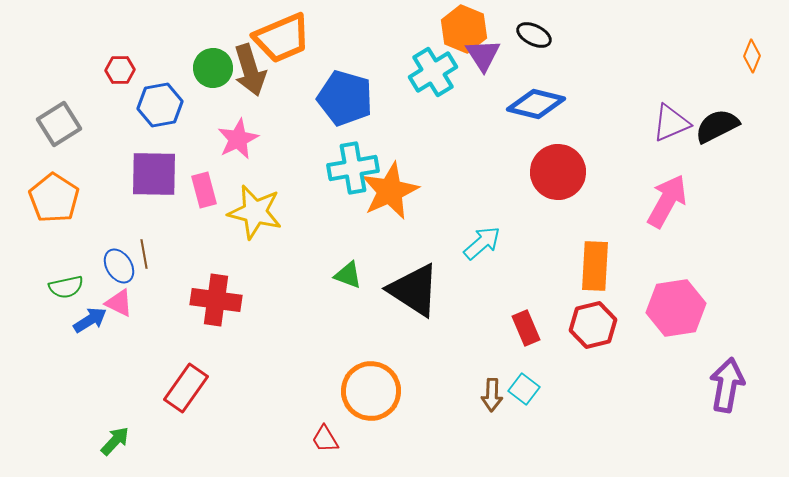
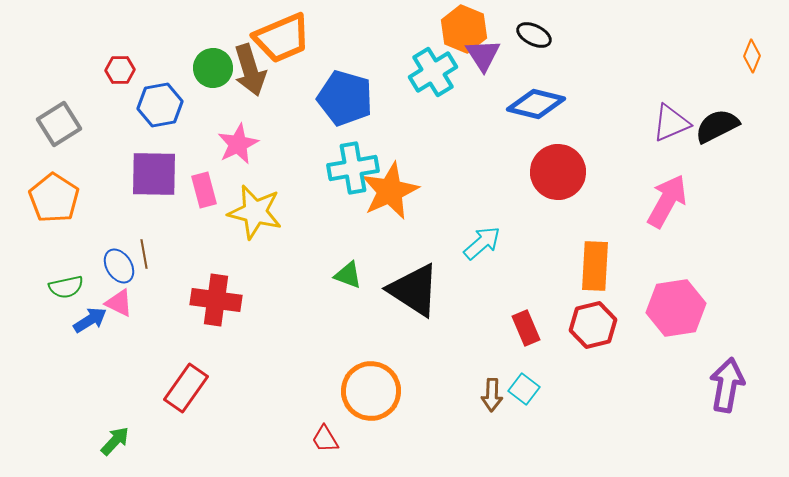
pink star at (238, 139): moved 5 px down
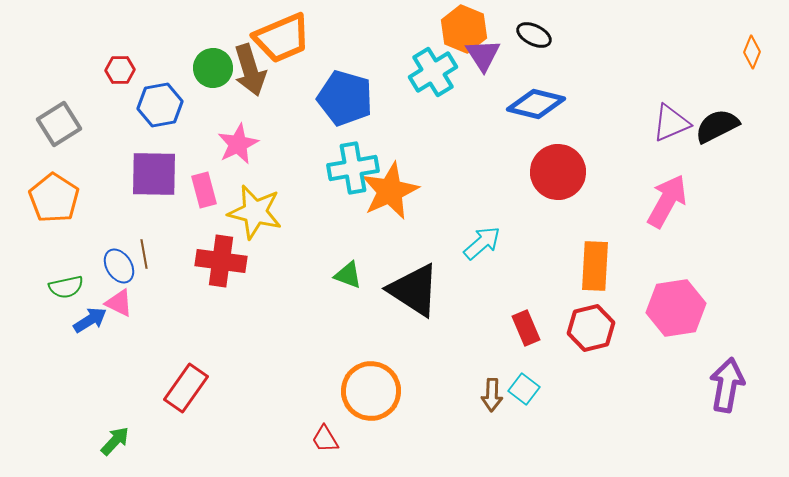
orange diamond at (752, 56): moved 4 px up
red cross at (216, 300): moved 5 px right, 39 px up
red hexagon at (593, 325): moved 2 px left, 3 px down
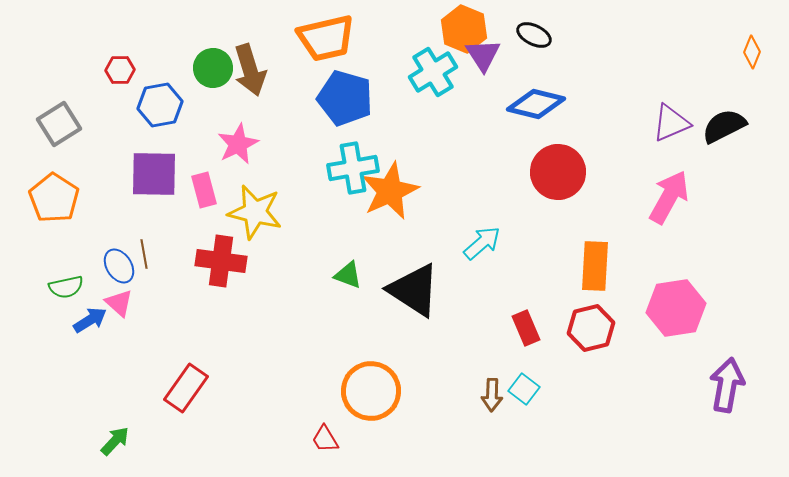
orange trapezoid at (282, 38): moved 44 px right; rotated 10 degrees clockwise
black semicircle at (717, 126): moved 7 px right
pink arrow at (667, 201): moved 2 px right, 4 px up
pink triangle at (119, 303): rotated 16 degrees clockwise
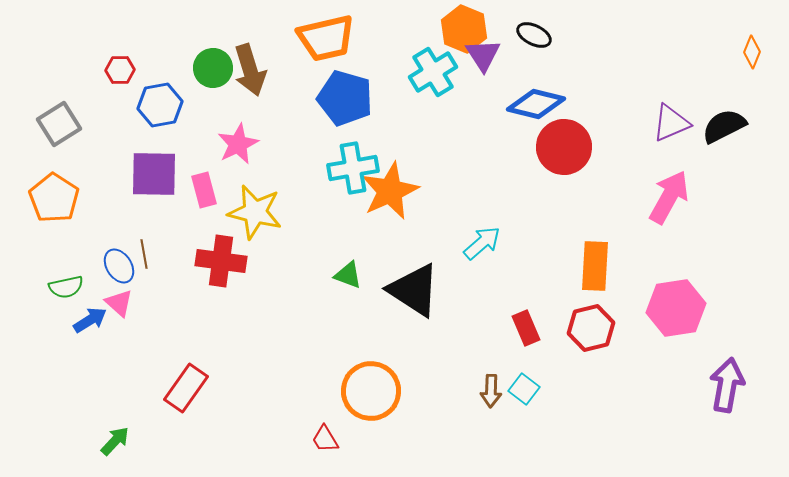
red circle at (558, 172): moved 6 px right, 25 px up
brown arrow at (492, 395): moved 1 px left, 4 px up
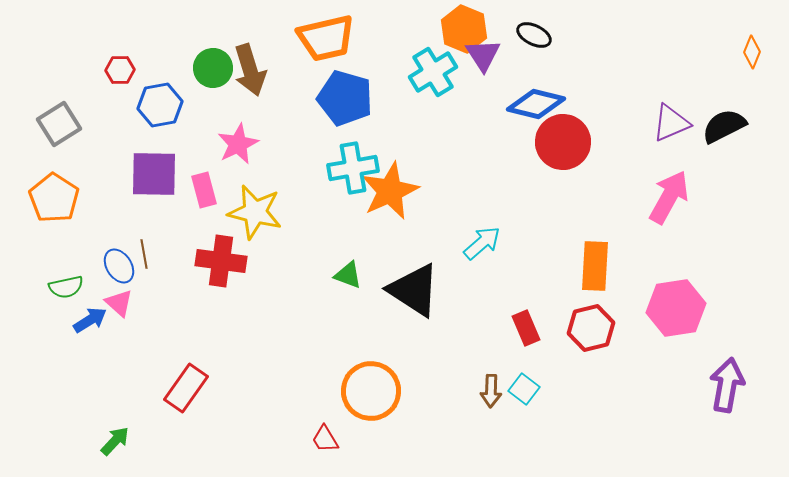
red circle at (564, 147): moved 1 px left, 5 px up
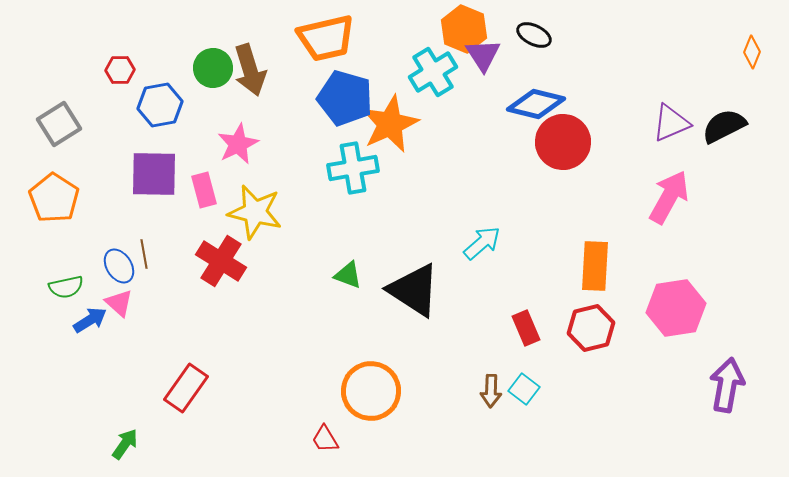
orange star at (390, 191): moved 67 px up
red cross at (221, 261): rotated 24 degrees clockwise
green arrow at (115, 441): moved 10 px right, 3 px down; rotated 8 degrees counterclockwise
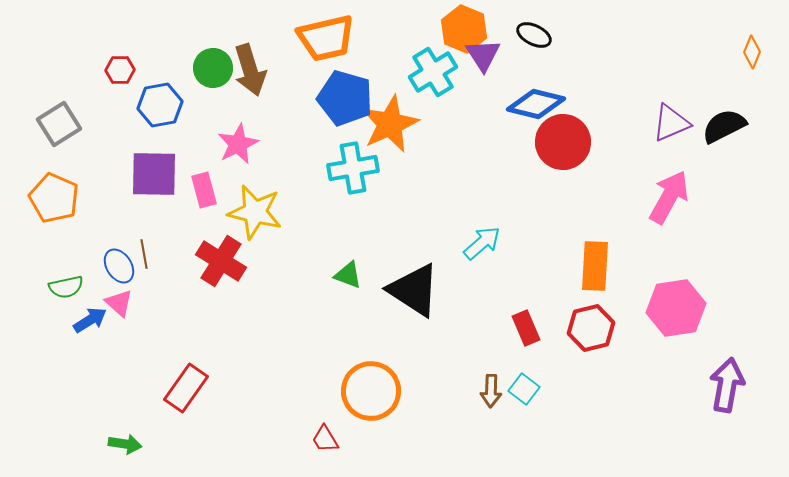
orange pentagon at (54, 198): rotated 9 degrees counterclockwise
green arrow at (125, 444): rotated 64 degrees clockwise
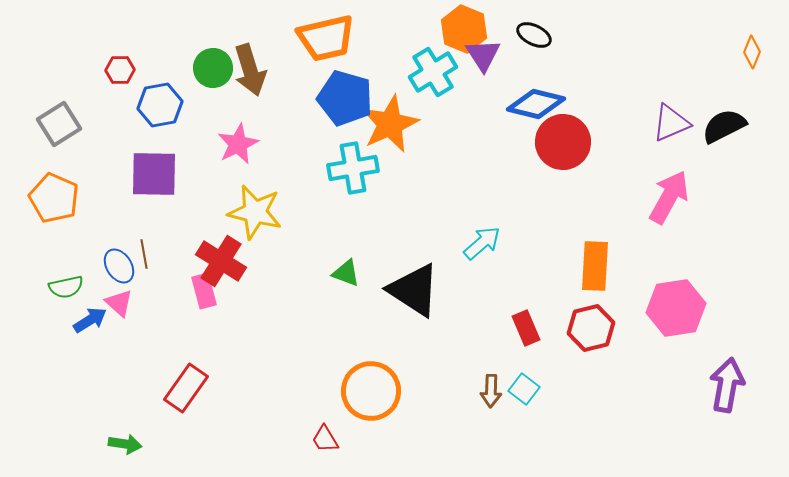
pink rectangle at (204, 190): moved 101 px down
green triangle at (348, 275): moved 2 px left, 2 px up
